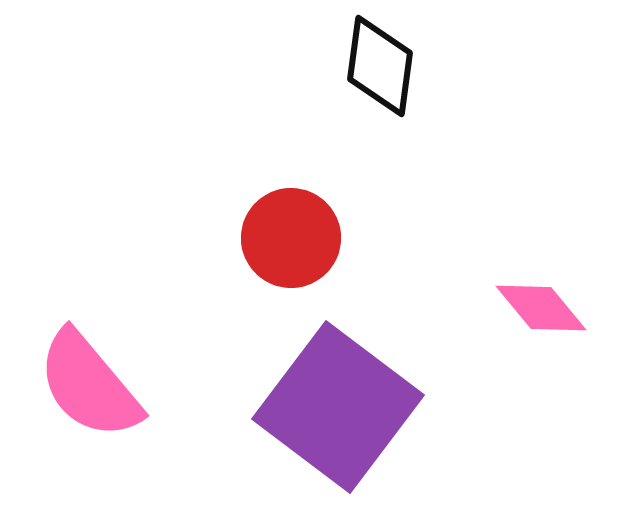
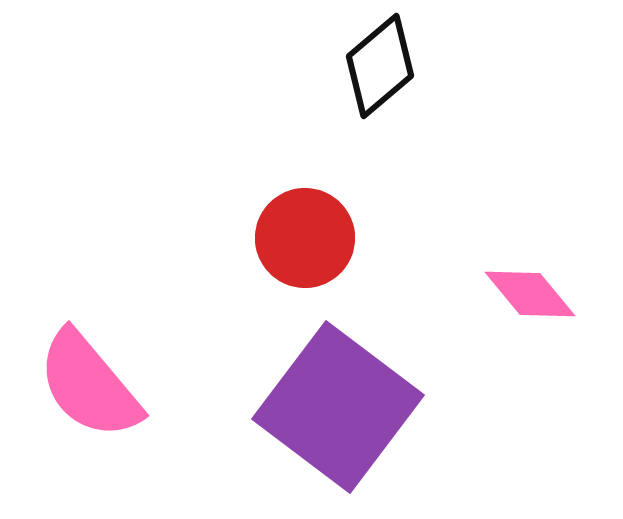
black diamond: rotated 42 degrees clockwise
red circle: moved 14 px right
pink diamond: moved 11 px left, 14 px up
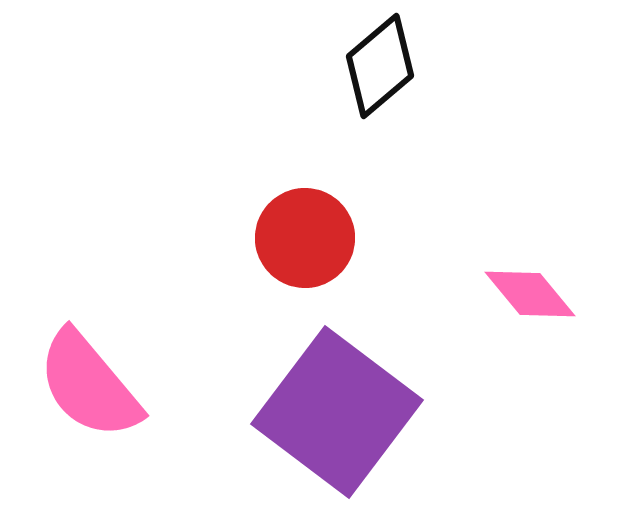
purple square: moved 1 px left, 5 px down
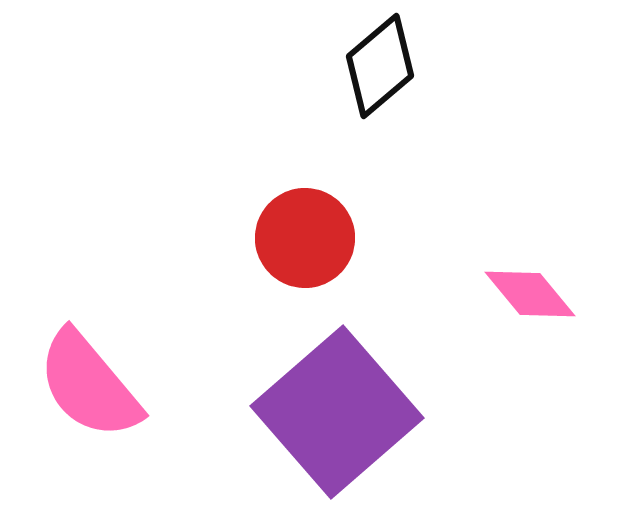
purple square: rotated 12 degrees clockwise
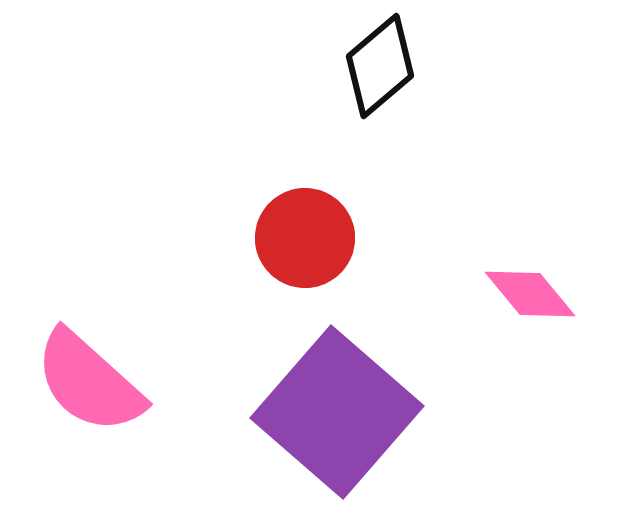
pink semicircle: moved 3 px up; rotated 8 degrees counterclockwise
purple square: rotated 8 degrees counterclockwise
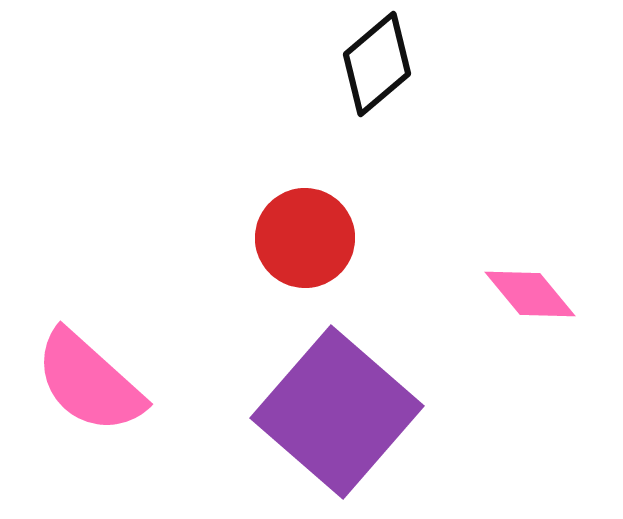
black diamond: moved 3 px left, 2 px up
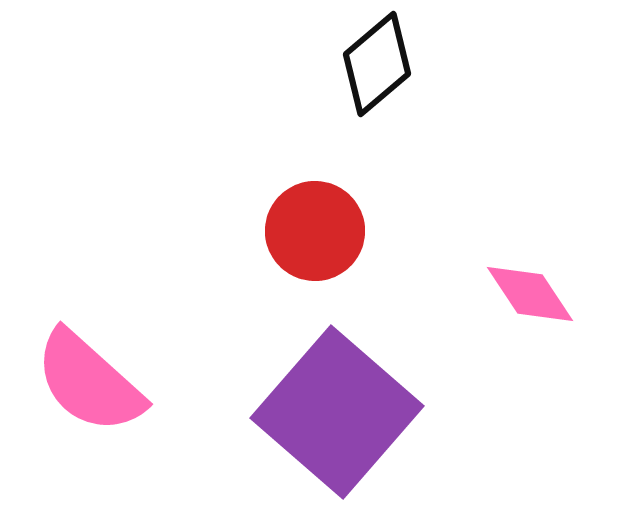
red circle: moved 10 px right, 7 px up
pink diamond: rotated 6 degrees clockwise
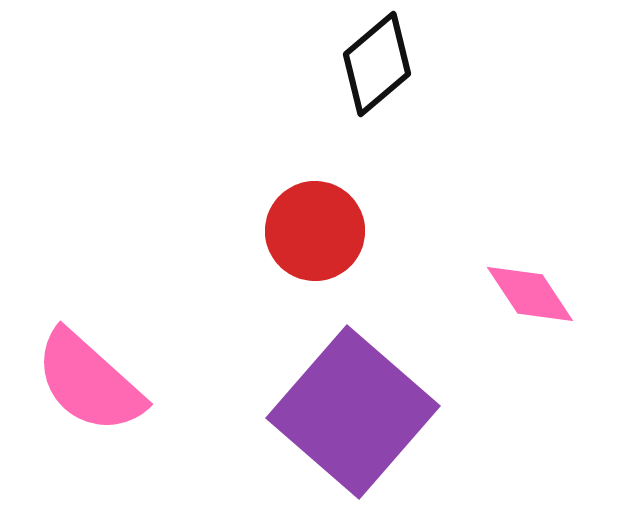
purple square: moved 16 px right
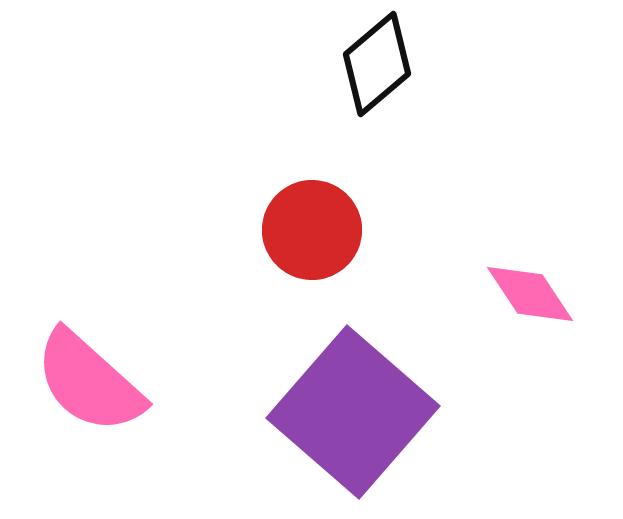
red circle: moved 3 px left, 1 px up
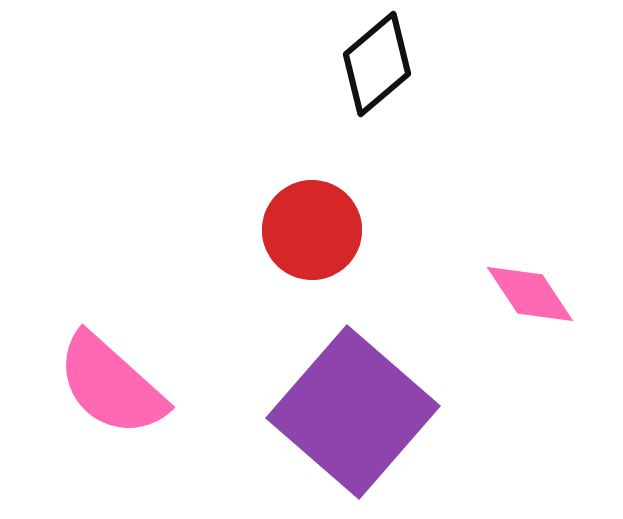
pink semicircle: moved 22 px right, 3 px down
